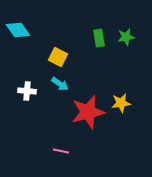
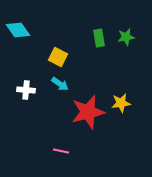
white cross: moved 1 px left, 1 px up
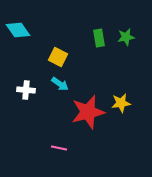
pink line: moved 2 px left, 3 px up
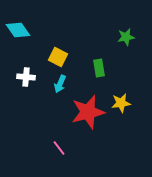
green rectangle: moved 30 px down
cyan arrow: rotated 78 degrees clockwise
white cross: moved 13 px up
pink line: rotated 42 degrees clockwise
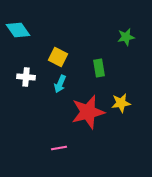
pink line: rotated 63 degrees counterclockwise
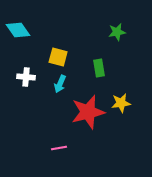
green star: moved 9 px left, 5 px up
yellow square: rotated 12 degrees counterclockwise
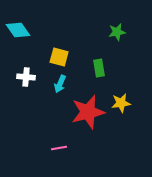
yellow square: moved 1 px right
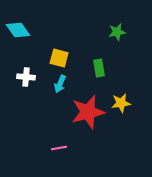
yellow square: moved 1 px down
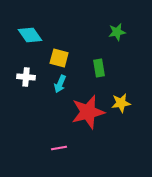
cyan diamond: moved 12 px right, 5 px down
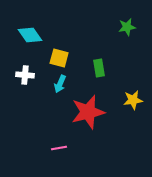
green star: moved 10 px right, 5 px up
white cross: moved 1 px left, 2 px up
yellow star: moved 12 px right, 3 px up
